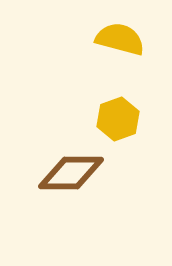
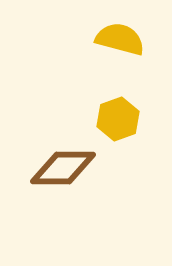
brown diamond: moved 8 px left, 5 px up
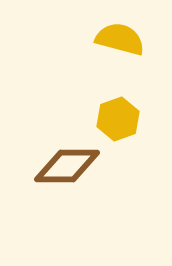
brown diamond: moved 4 px right, 2 px up
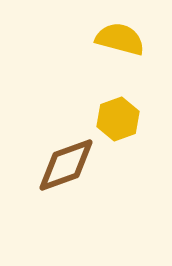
brown diamond: moved 1 px left, 1 px up; rotated 20 degrees counterclockwise
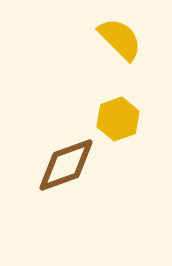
yellow semicircle: rotated 30 degrees clockwise
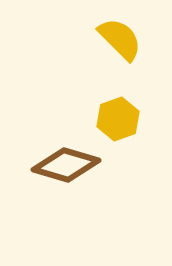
brown diamond: rotated 36 degrees clockwise
